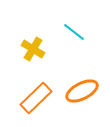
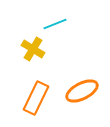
cyan line: moved 19 px left, 8 px up; rotated 60 degrees counterclockwise
orange rectangle: rotated 20 degrees counterclockwise
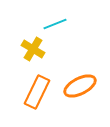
orange ellipse: moved 2 px left, 5 px up
orange rectangle: moved 1 px right, 6 px up
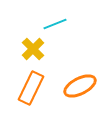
yellow cross: rotated 15 degrees clockwise
orange rectangle: moved 6 px left, 4 px up
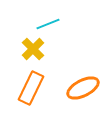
cyan line: moved 7 px left
orange ellipse: moved 3 px right, 2 px down
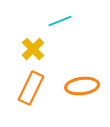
cyan line: moved 12 px right, 3 px up
orange ellipse: moved 1 px left, 2 px up; rotated 20 degrees clockwise
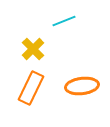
cyan line: moved 4 px right
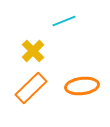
yellow cross: moved 2 px down
orange rectangle: rotated 20 degrees clockwise
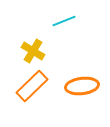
yellow cross: rotated 15 degrees counterclockwise
orange rectangle: moved 1 px right, 2 px up
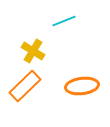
orange rectangle: moved 7 px left
